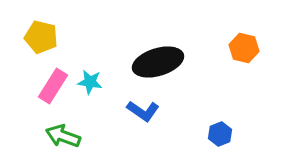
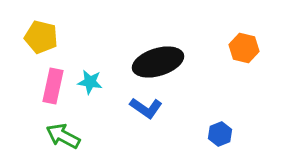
pink rectangle: rotated 20 degrees counterclockwise
blue L-shape: moved 3 px right, 3 px up
green arrow: rotated 8 degrees clockwise
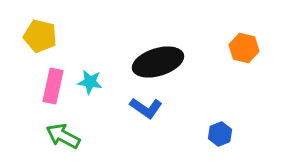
yellow pentagon: moved 1 px left, 1 px up
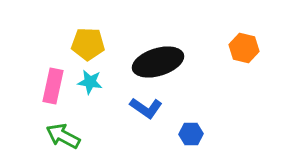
yellow pentagon: moved 48 px right, 8 px down; rotated 12 degrees counterclockwise
blue hexagon: moved 29 px left; rotated 20 degrees clockwise
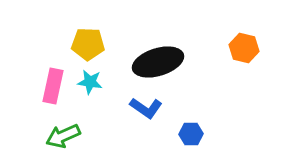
green arrow: rotated 52 degrees counterclockwise
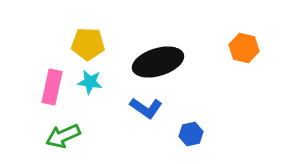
pink rectangle: moved 1 px left, 1 px down
blue hexagon: rotated 10 degrees counterclockwise
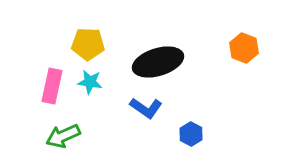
orange hexagon: rotated 8 degrees clockwise
pink rectangle: moved 1 px up
blue hexagon: rotated 20 degrees counterclockwise
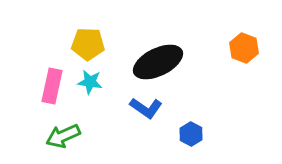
black ellipse: rotated 9 degrees counterclockwise
